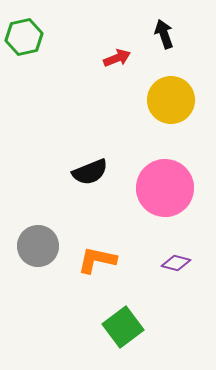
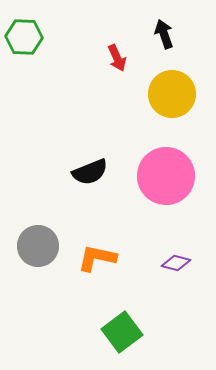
green hexagon: rotated 15 degrees clockwise
red arrow: rotated 88 degrees clockwise
yellow circle: moved 1 px right, 6 px up
pink circle: moved 1 px right, 12 px up
orange L-shape: moved 2 px up
green square: moved 1 px left, 5 px down
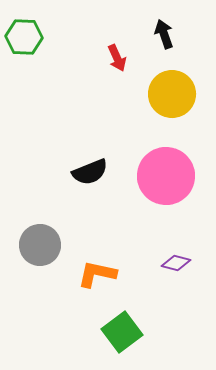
gray circle: moved 2 px right, 1 px up
orange L-shape: moved 16 px down
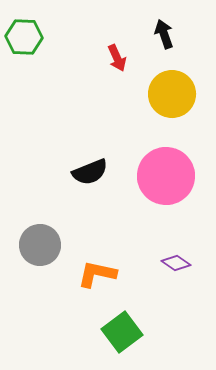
purple diamond: rotated 20 degrees clockwise
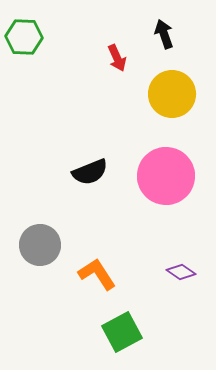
purple diamond: moved 5 px right, 9 px down
orange L-shape: rotated 45 degrees clockwise
green square: rotated 9 degrees clockwise
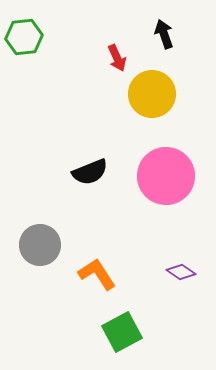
green hexagon: rotated 9 degrees counterclockwise
yellow circle: moved 20 px left
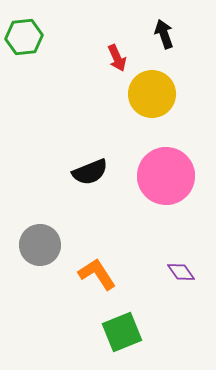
purple diamond: rotated 20 degrees clockwise
green square: rotated 6 degrees clockwise
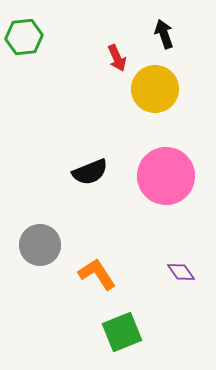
yellow circle: moved 3 px right, 5 px up
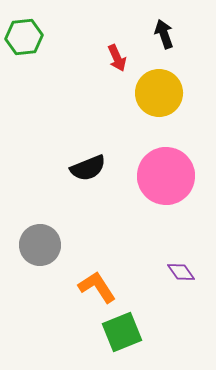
yellow circle: moved 4 px right, 4 px down
black semicircle: moved 2 px left, 4 px up
orange L-shape: moved 13 px down
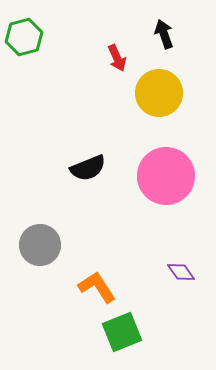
green hexagon: rotated 9 degrees counterclockwise
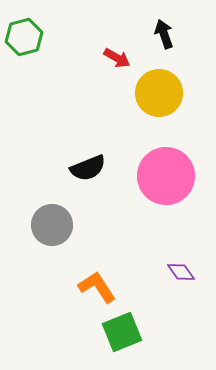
red arrow: rotated 36 degrees counterclockwise
gray circle: moved 12 px right, 20 px up
